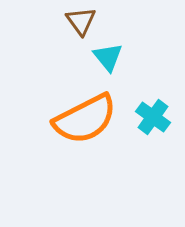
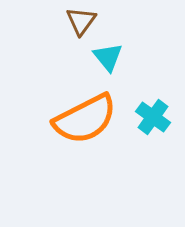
brown triangle: rotated 12 degrees clockwise
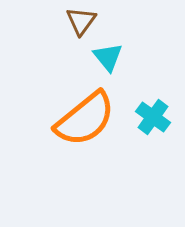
orange semicircle: rotated 12 degrees counterclockwise
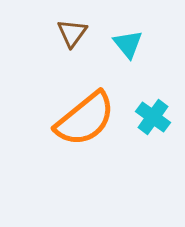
brown triangle: moved 9 px left, 12 px down
cyan triangle: moved 20 px right, 13 px up
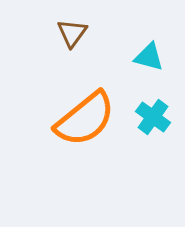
cyan triangle: moved 21 px right, 13 px down; rotated 36 degrees counterclockwise
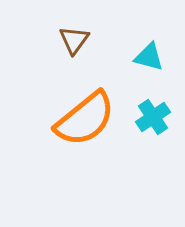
brown triangle: moved 2 px right, 7 px down
cyan cross: rotated 20 degrees clockwise
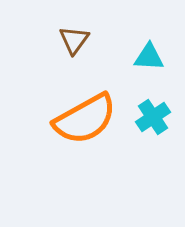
cyan triangle: rotated 12 degrees counterclockwise
orange semicircle: rotated 10 degrees clockwise
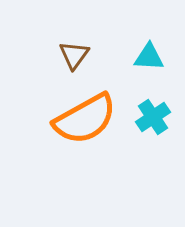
brown triangle: moved 15 px down
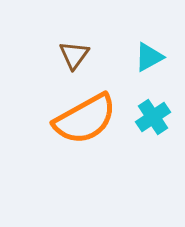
cyan triangle: rotated 32 degrees counterclockwise
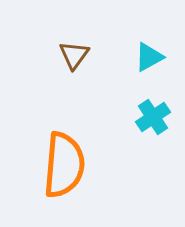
orange semicircle: moved 21 px left, 46 px down; rotated 56 degrees counterclockwise
